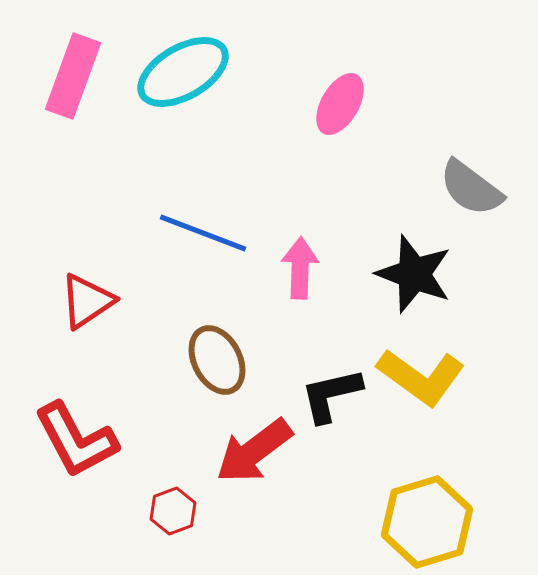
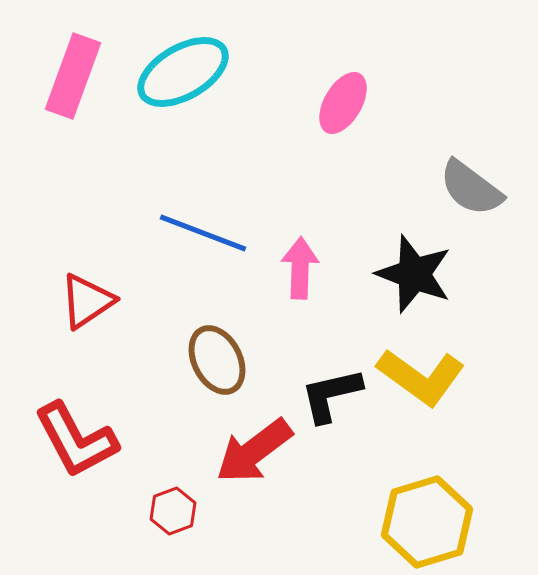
pink ellipse: moved 3 px right, 1 px up
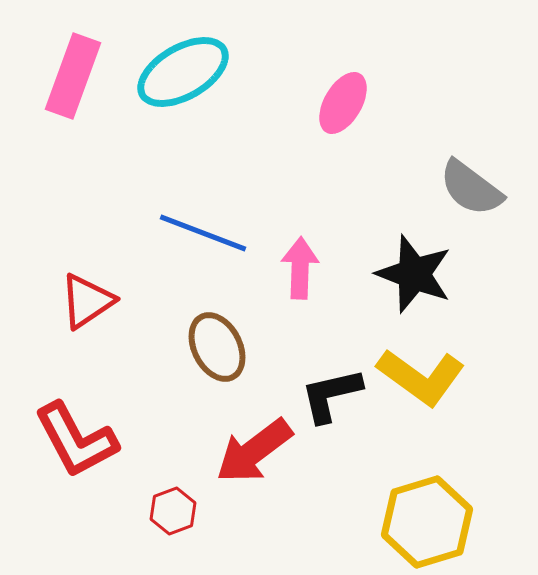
brown ellipse: moved 13 px up
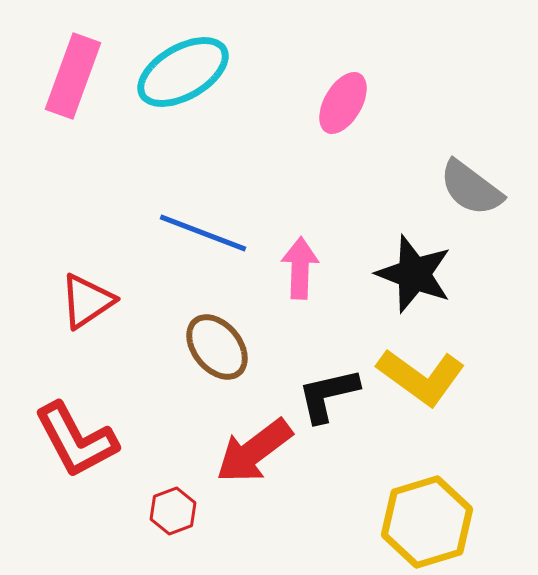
brown ellipse: rotated 12 degrees counterclockwise
black L-shape: moved 3 px left
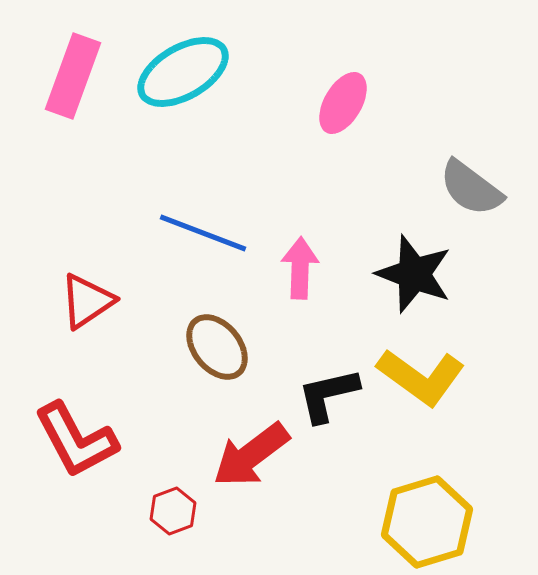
red arrow: moved 3 px left, 4 px down
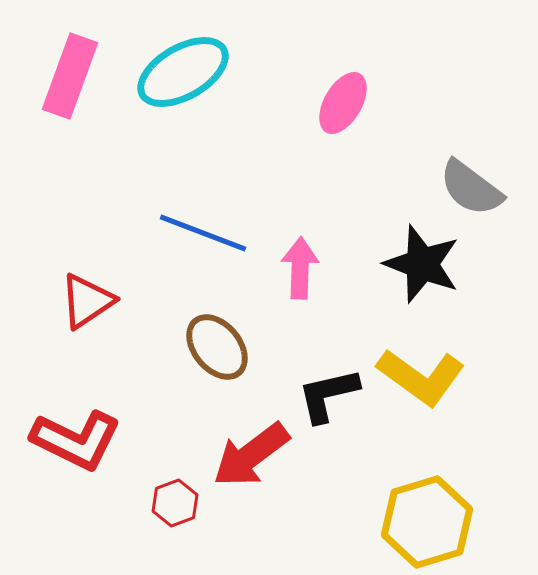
pink rectangle: moved 3 px left
black star: moved 8 px right, 10 px up
red L-shape: rotated 36 degrees counterclockwise
red hexagon: moved 2 px right, 8 px up
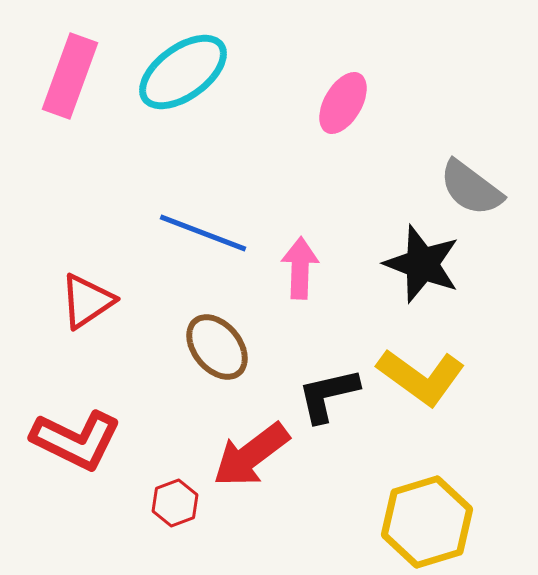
cyan ellipse: rotated 6 degrees counterclockwise
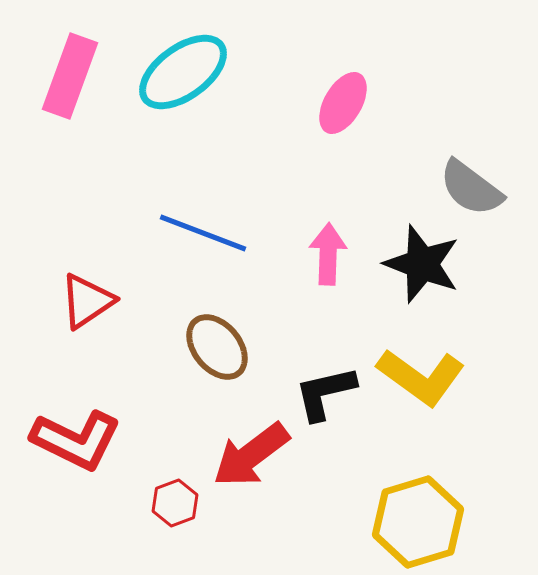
pink arrow: moved 28 px right, 14 px up
black L-shape: moved 3 px left, 2 px up
yellow hexagon: moved 9 px left
